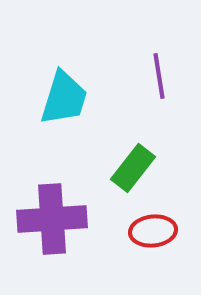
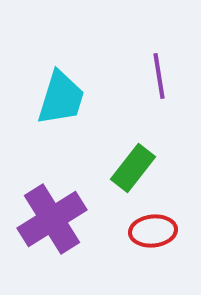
cyan trapezoid: moved 3 px left
purple cross: rotated 28 degrees counterclockwise
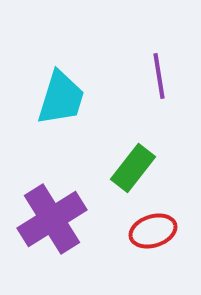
red ellipse: rotated 12 degrees counterclockwise
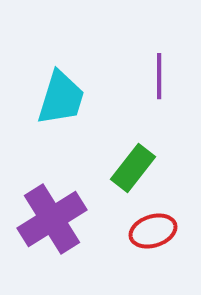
purple line: rotated 9 degrees clockwise
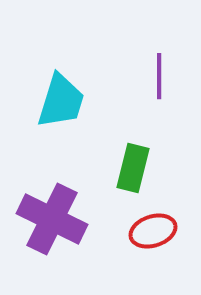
cyan trapezoid: moved 3 px down
green rectangle: rotated 24 degrees counterclockwise
purple cross: rotated 32 degrees counterclockwise
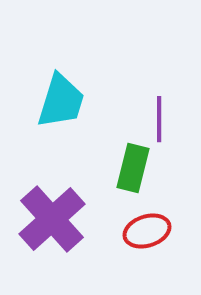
purple line: moved 43 px down
purple cross: rotated 22 degrees clockwise
red ellipse: moved 6 px left
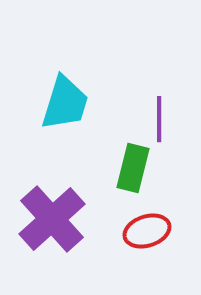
cyan trapezoid: moved 4 px right, 2 px down
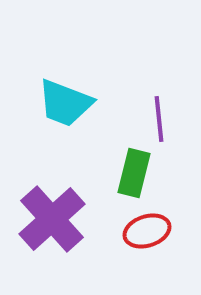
cyan trapezoid: rotated 94 degrees clockwise
purple line: rotated 6 degrees counterclockwise
green rectangle: moved 1 px right, 5 px down
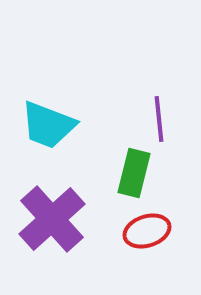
cyan trapezoid: moved 17 px left, 22 px down
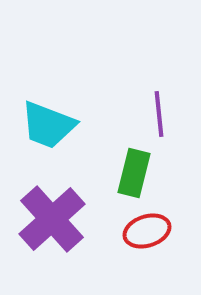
purple line: moved 5 px up
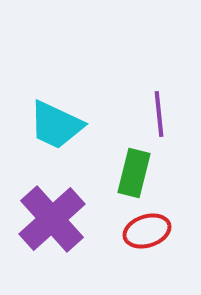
cyan trapezoid: moved 8 px right; rotated 4 degrees clockwise
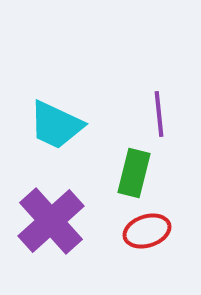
purple cross: moved 1 px left, 2 px down
